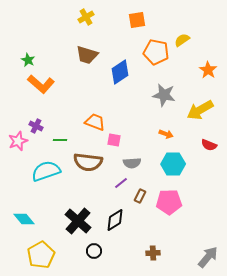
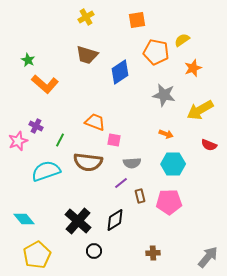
orange star: moved 15 px left, 2 px up; rotated 18 degrees clockwise
orange L-shape: moved 4 px right
green line: rotated 64 degrees counterclockwise
brown rectangle: rotated 40 degrees counterclockwise
yellow pentagon: moved 4 px left
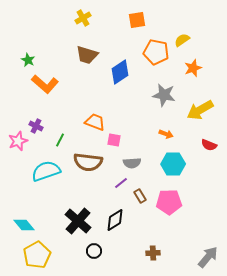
yellow cross: moved 3 px left, 1 px down
brown rectangle: rotated 16 degrees counterclockwise
cyan diamond: moved 6 px down
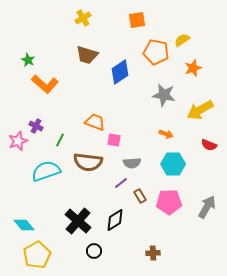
gray arrow: moved 1 px left, 50 px up; rotated 10 degrees counterclockwise
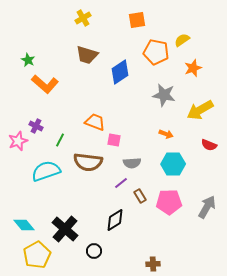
black cross: moved 13 px left, 8 px down
brown cross: moved 11 px down
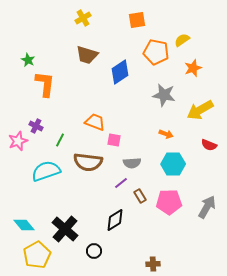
orange L-shape: rotated 124 degrees counterclockwise
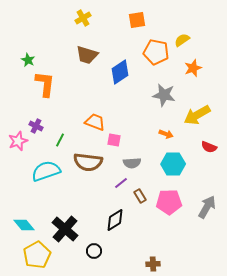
yellow arrow: moved 3 px left, 5 px down
red semicircle: moved 2 px down
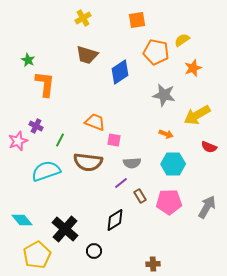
cyan diamond: moved 2 px left, 5 px up
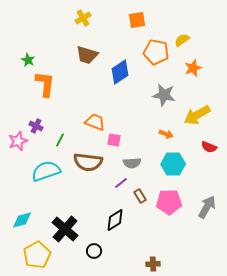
cyan diamond: rotated 65 degrees counterclockwise
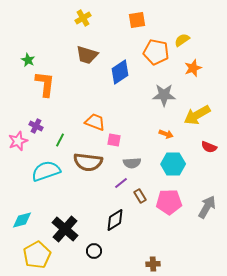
gray star: rotated 10 degrees counterclockwise
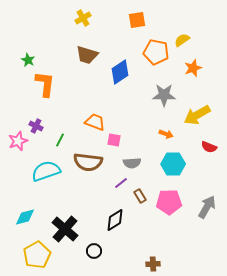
cyan diamond: moved 3 px right, 3 px up
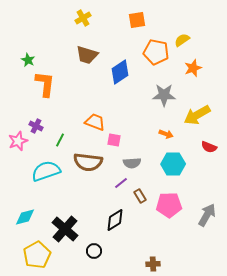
pink pentagon: moved 3 px down
gray arrow: moved 8 px down
